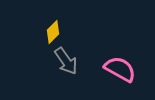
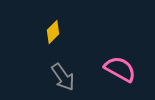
gray arrow: moved 3 px left, 16 px down
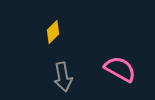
gray arrow: rotated 24 degrees clockwise
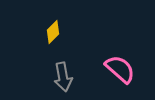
pink semicircle: rotated 12 degrees clockwise
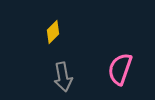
pink semicircle: rotated 112 degrees counterclockwise
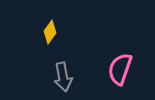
yellow diamond: moved 3 px left; rotated 10 degrees counterclockwise
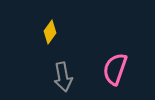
pink semicircle: moved 5 px left
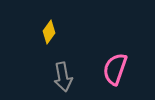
yellow diamond: moved 1 px left
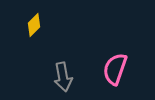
yellow diamond: moved 15 px left, 7 px up; rotated 10 degrees clockwise
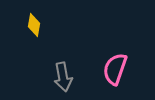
yellow diamond: rotated 35 degrees counterclockwise
